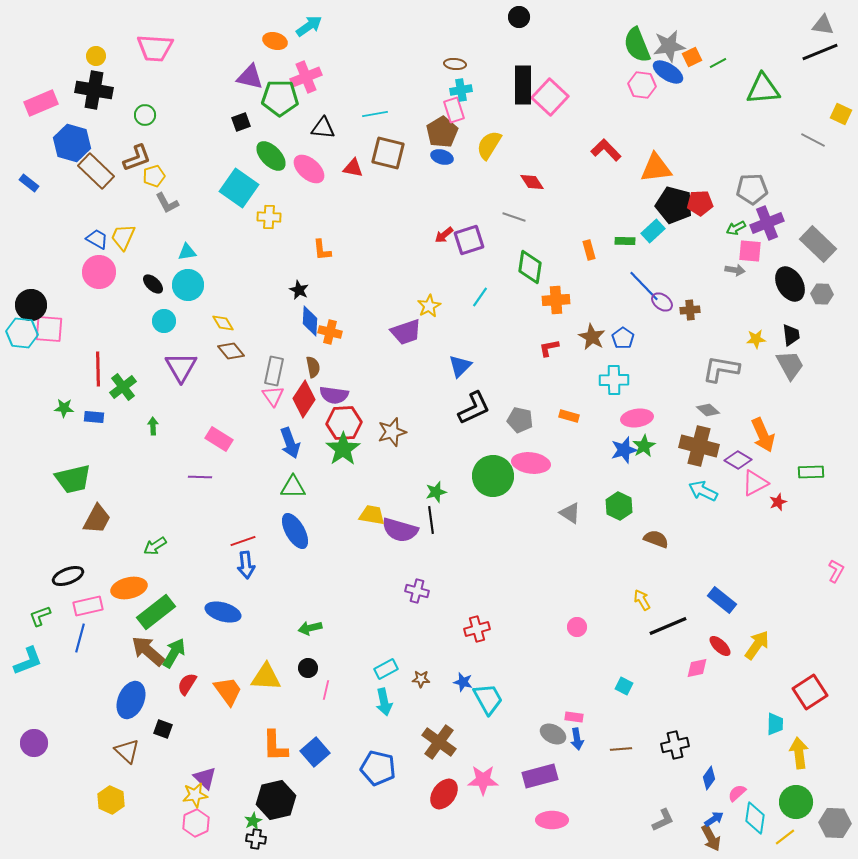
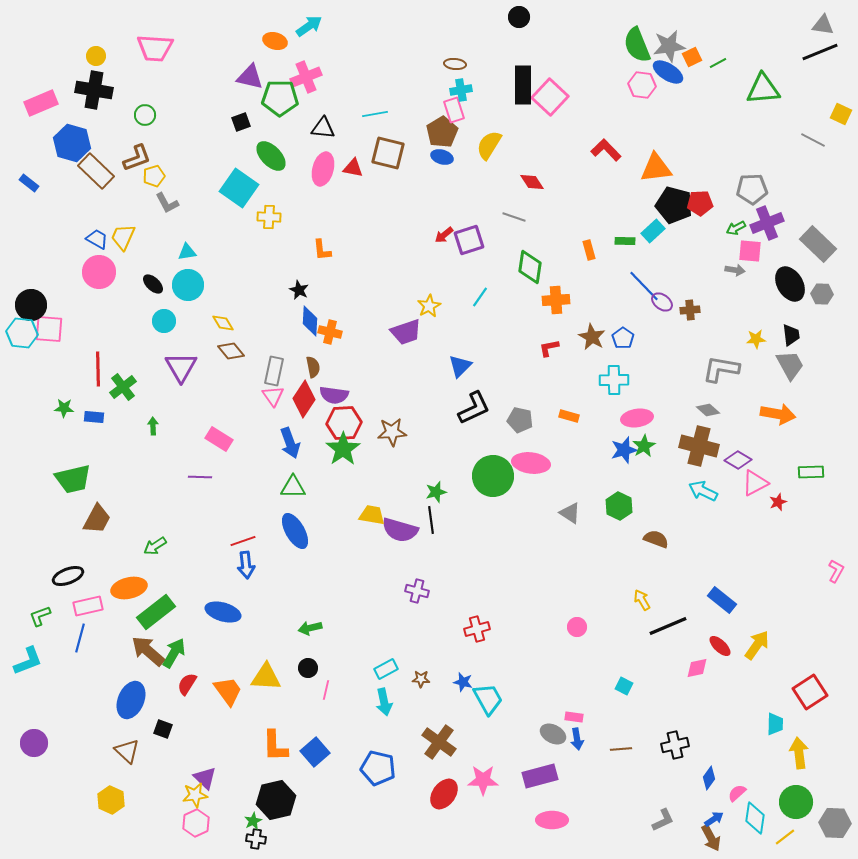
pink ellipse at (309, 169): moved 14 px right; rotated 64 degrees clockwise
brown star at (392, 432): rotated 12 degrees clockwise
orange arrow at (763, 435): moved 15 px right, 21 px up; rotated 56 degrees counterclockwise
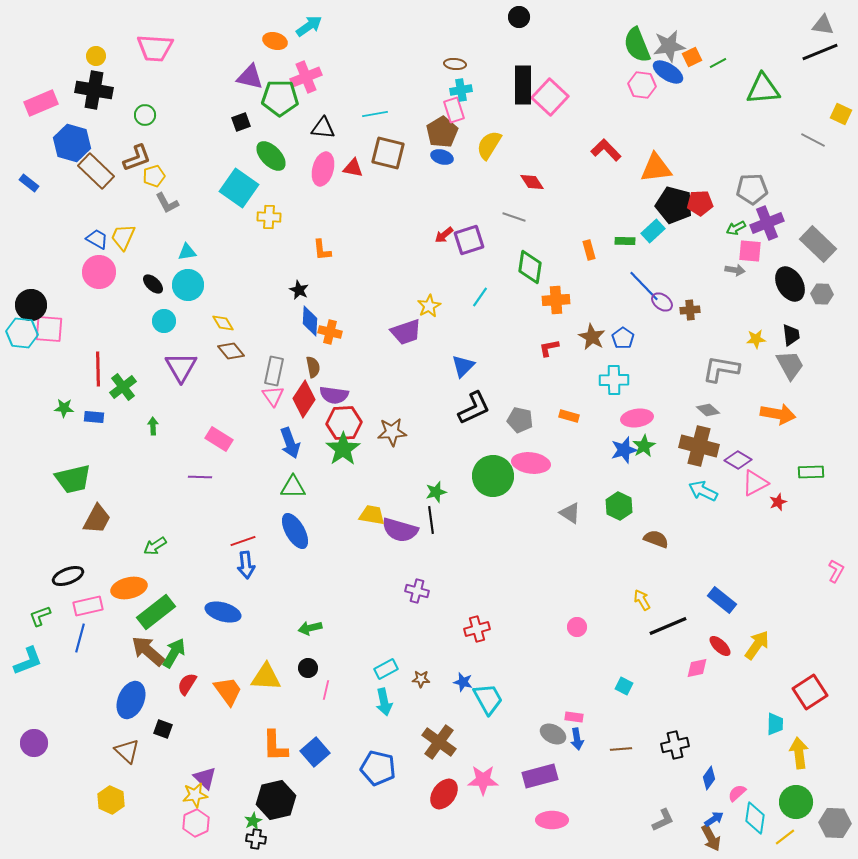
blue triangle at (460, 366): moved 3 px right
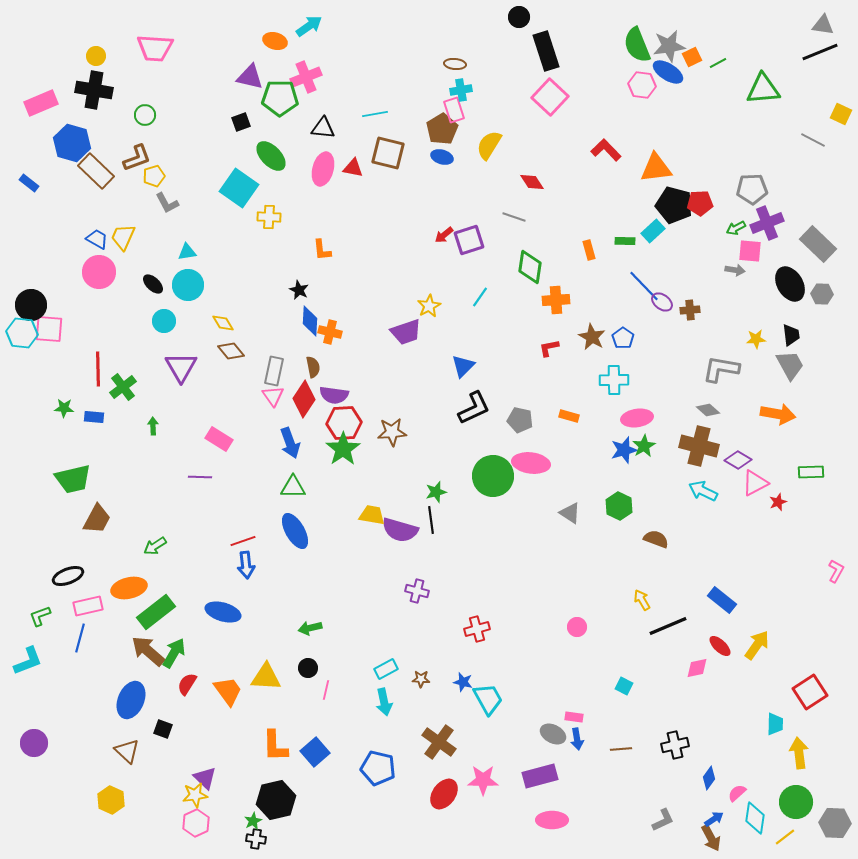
black rectangle at (523, 85): moved 23 px right, 34 px up; rotated 18 degrees counterclockwise
brown pentagon at (442, 132): moved 3 px up
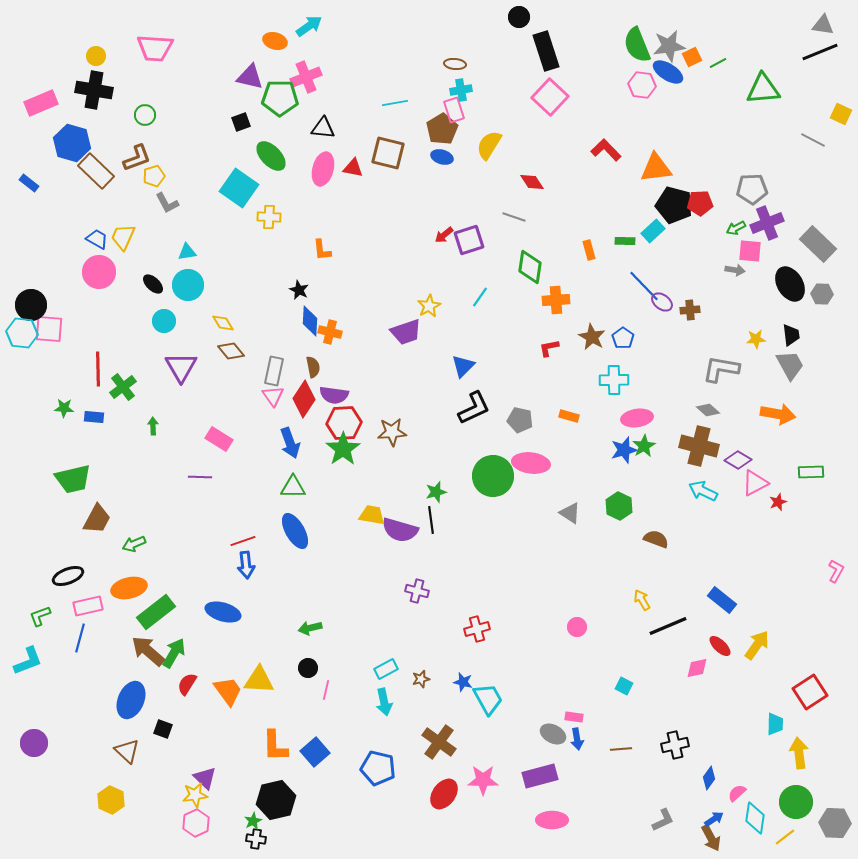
cyan line at (375, 114): moved 20 px right, 11 px up
green arrow at (155, 546): moved 21 px left, 2 px up; rotated 10 degrees clockwise
yellow triangle at (266, 677): moved 7 px left, 3 px down
brown star at (421, 679): rotated 18 degrees counterclockwise
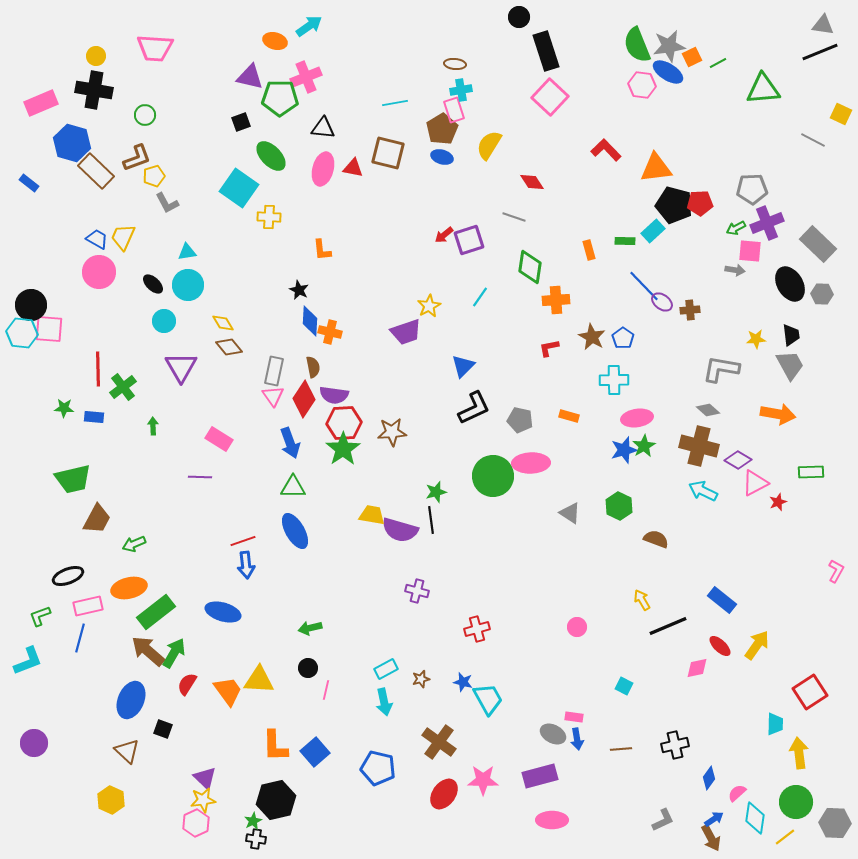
brown diamond at (231, 351): moved 2 px left, 4 px up
pink ellipse at (531, 463): rotated 9 degrees counterclockwise
yellow star at (195, 795): moved 8 px right, 5 px down
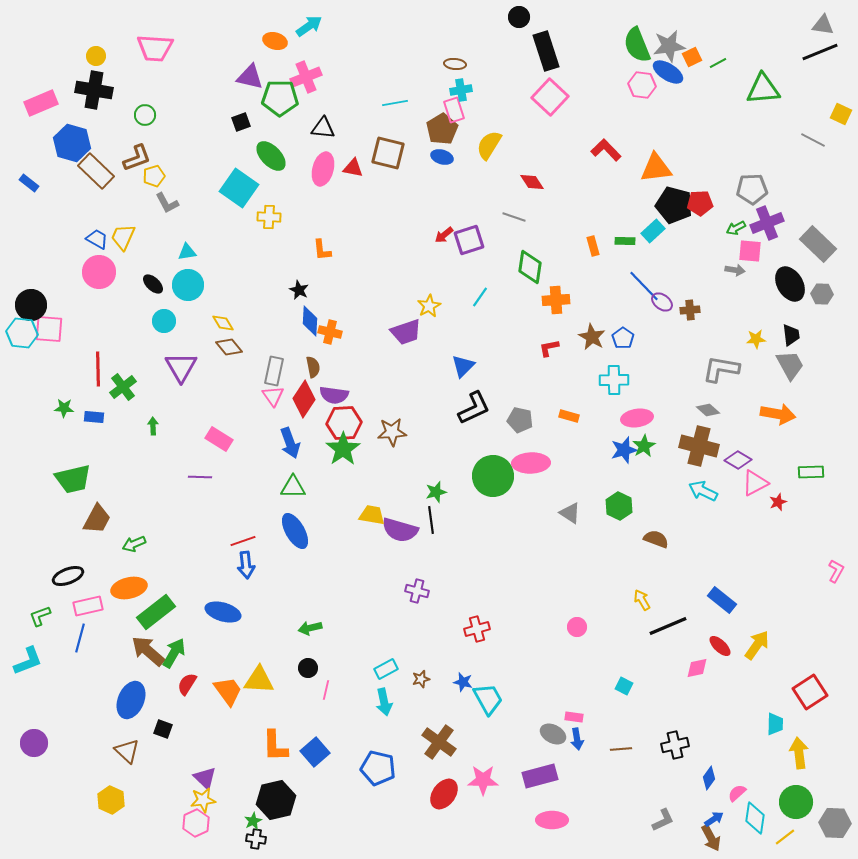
orange rectangle at (589, 250): moved 4 px right, 4 px up
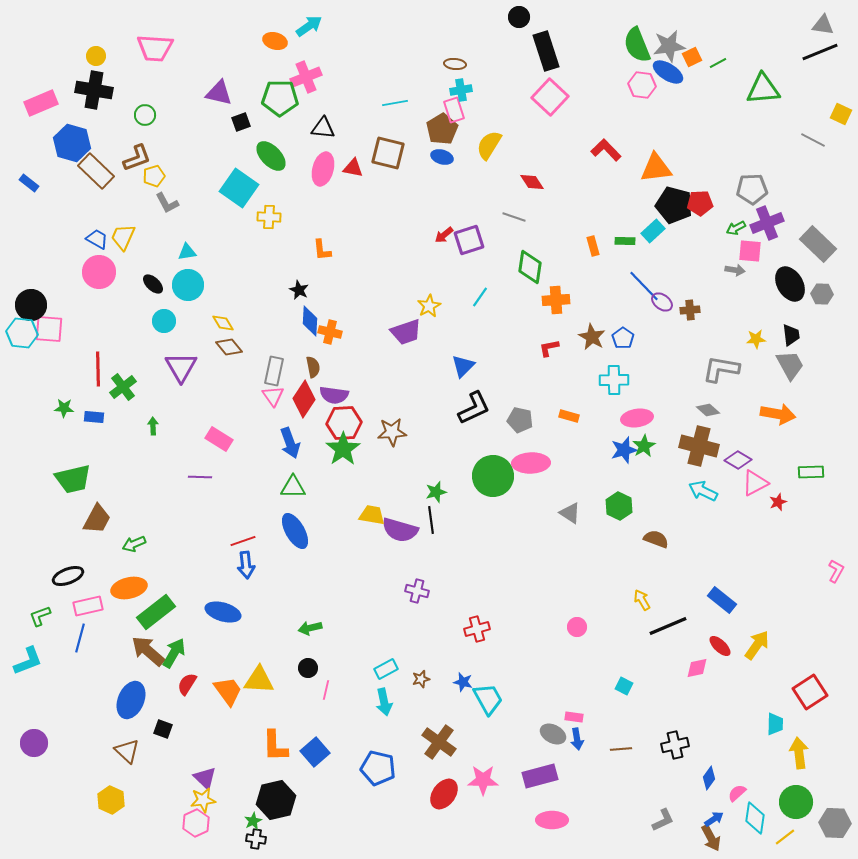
purple triangle at (250, 77): moved 31 px left, 16 px down
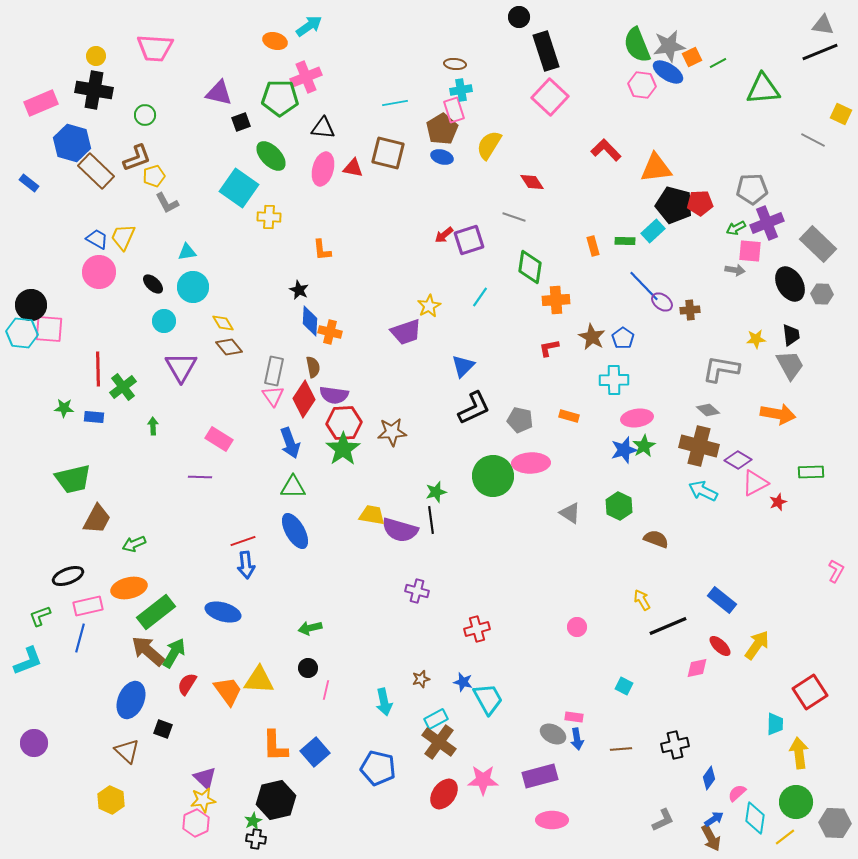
cyan circle at (188, 285): moved 5 px right, 2 px down
cyan rectangle at (386, 669): moved 50 px right, 50 px down
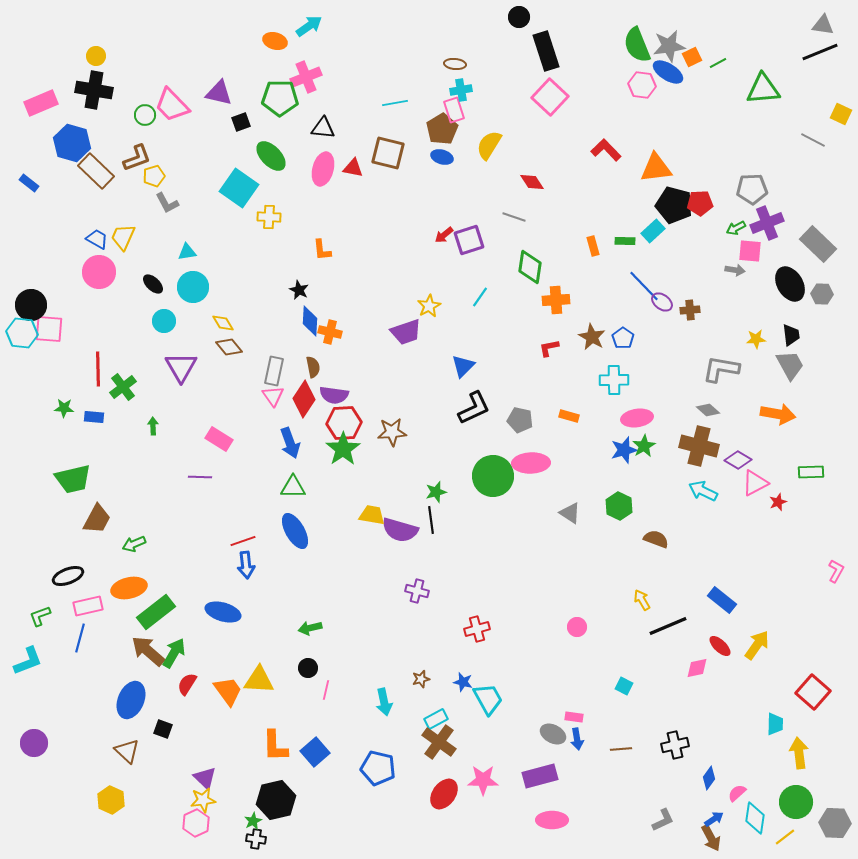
pink trapezoid at (155, 48): moved 17 px right, 57 px down; rotated 42 degrees clockwise
red square at (810, 692): moved 3 px right; rotated 16 degrees counterclockwise
